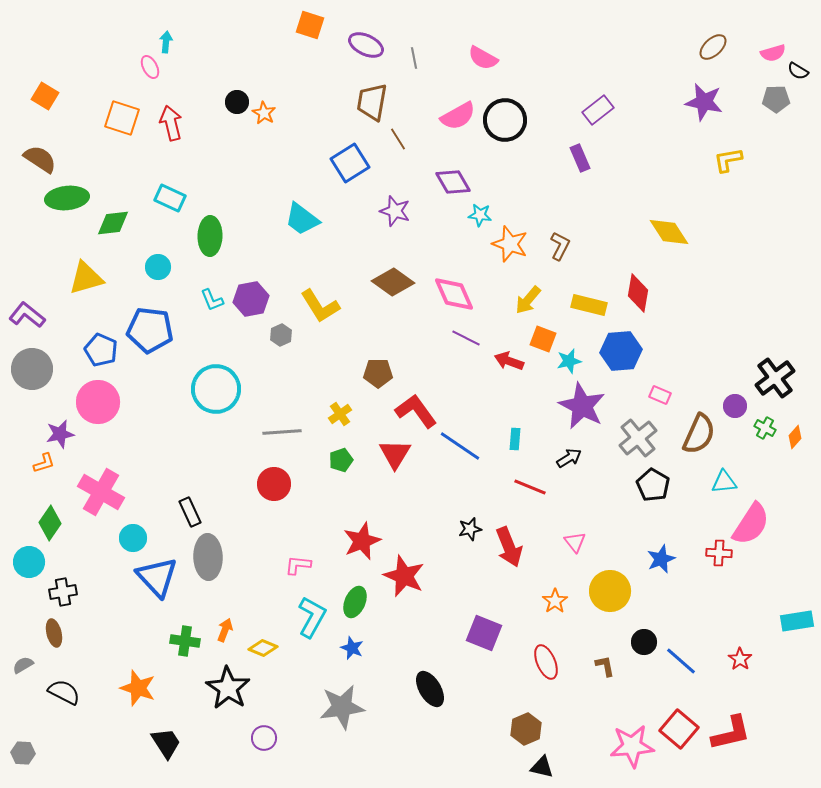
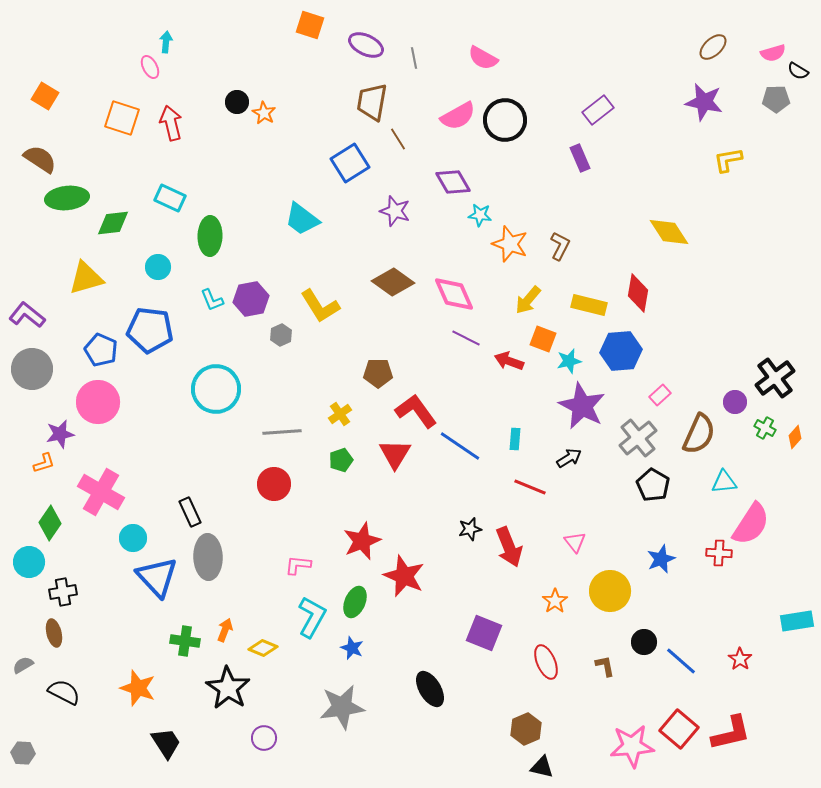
pink rectangle at (660, 395): rotated 65 degrees counterclockwise
purple circle at (735, 406): moved 4 px up
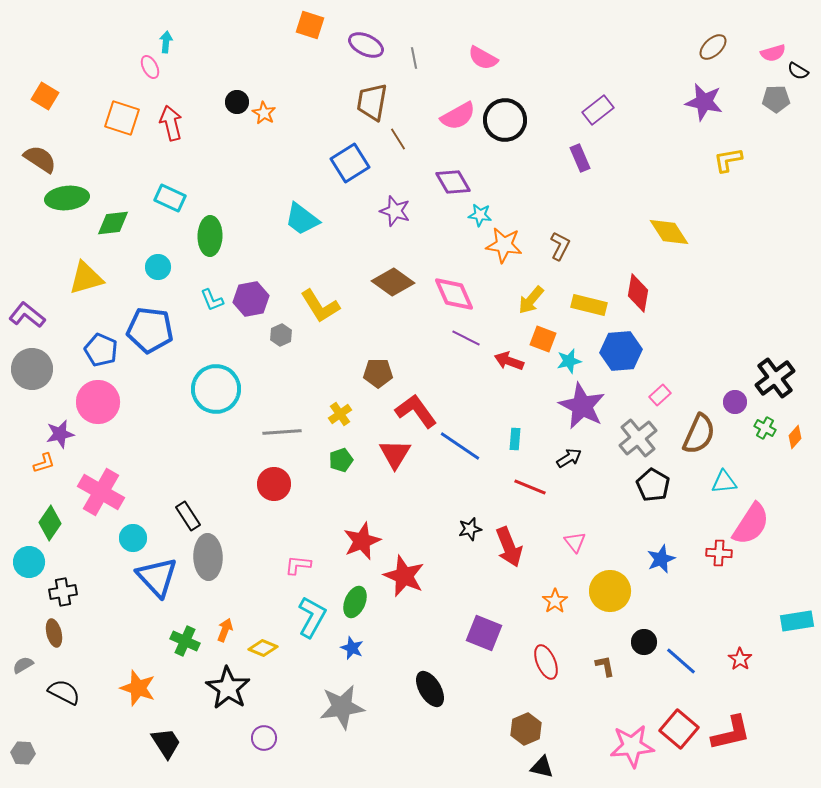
orange star at (510, 244): moved 6 px left, 1 px down; rotated 12 degrees counterclockwise
yellow arrow at (528, 300): moved 3 px right
black rectangle at (190, 512): moved 2 px left, 4 px down; rotated 8 degrees counterclockwise
green cross at (185, 641): rotated 16 degrees clockwise
